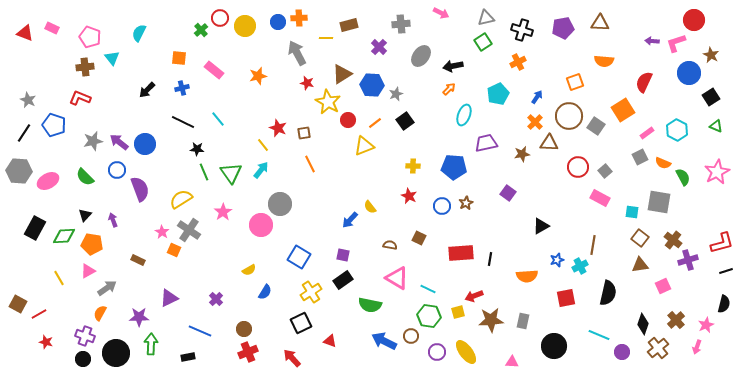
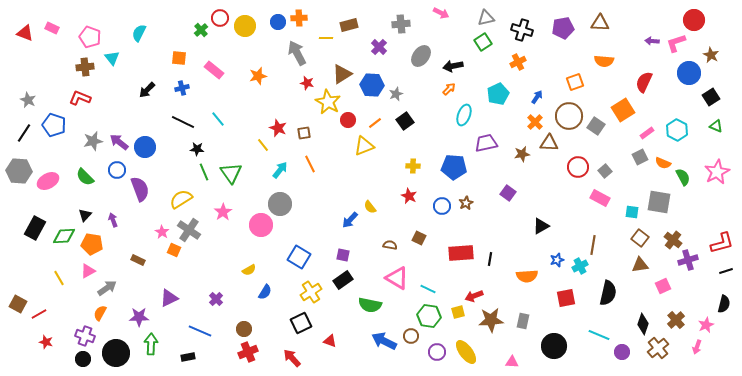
blue circle at (145, 144): moved 3 px down
cyan arrow at (261, 170): moved 19 px right
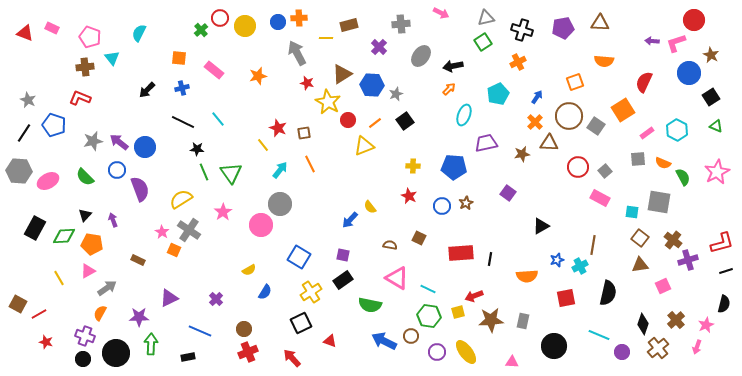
gray square at (640, 157): moved 2 px left, 2 px down; rotated 21 degrees clockwise
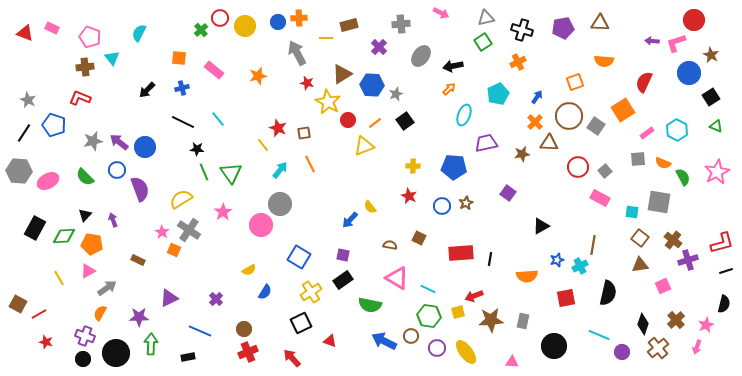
purple circle at (437, 352): moved 4 px up
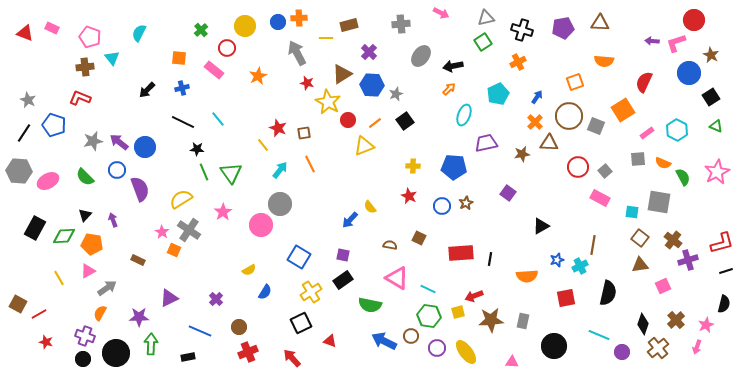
red circle at (220, 18): moved 7 px right, 30 px down
purple cross at (379, 47): moved 10 px left, 5 px down
orange star at (258, 76): rotated 12 degrees counterclockwise
gray square at (596, 126): rotated 12 degrees counterclockwise
brown circle at (244, 329): moved 5 px left, 2 px up
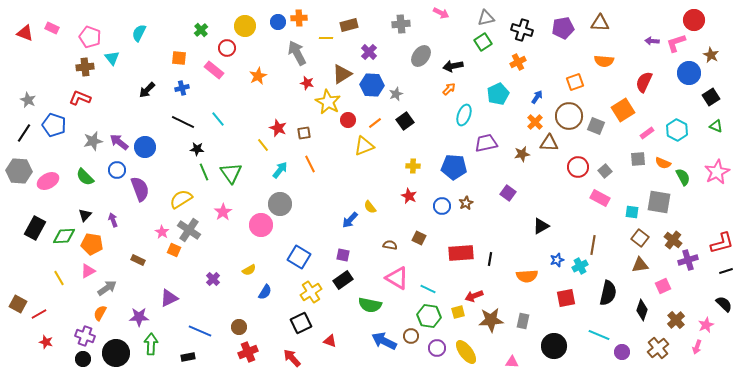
purple cross at (216, 299): moved 3 px left, 20 px up
black semicircle at (724, 304): rotated 60 degrees counterclockwise
black diamond at (643, 324): moved 1 px left, 14 px up
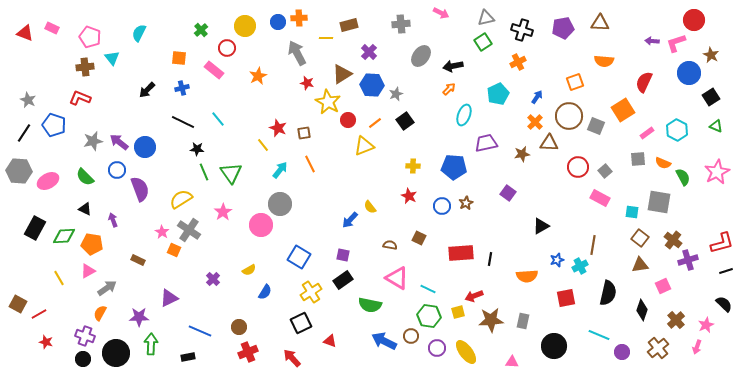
black triangle at (85, 215): moved 6 px up; rotated 48 degrees counterclockwise
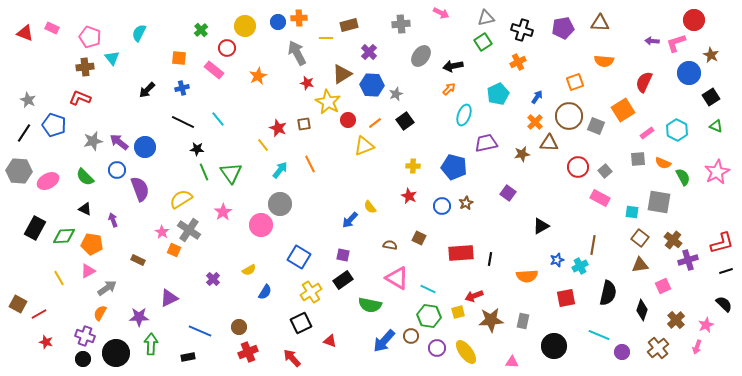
brown square at (304, 133): moved 9 px up
blue pentagon at (454, 167): rotated 10 degrees clockwise
blue arrow at (384, 341): rotated 75 degrees counterclockwise
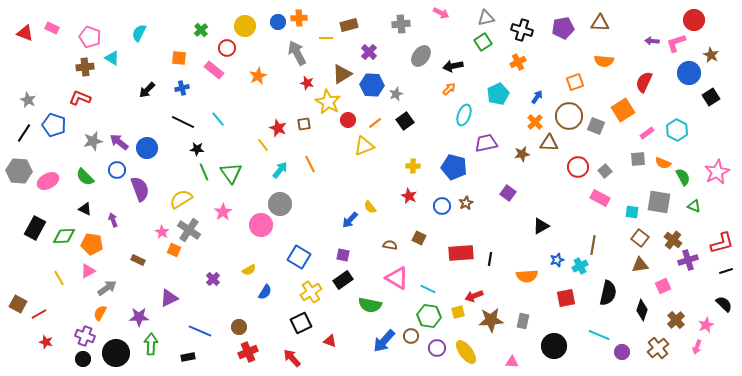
cyan triangle at (112, 58): rotated 21 degrees counterclockwise
green triangle at (716, 126): moved 22 px left, 80 px down
blue circle at (145, 147): moved 2 px right, 1 px down
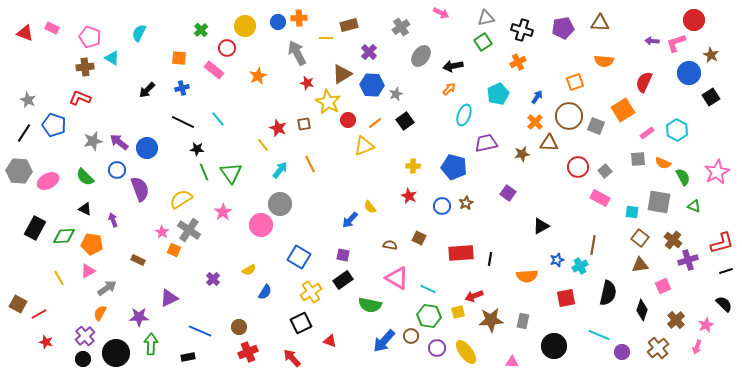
gray cross at (401, 24): moved 3 px down; rotated 30 degrees counterclockwise
purple cross at (85, 336): rotated 30 degrees clockwise
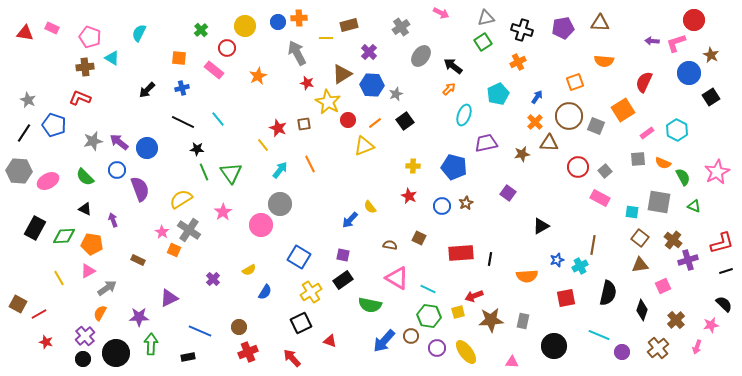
red triangle at (25, 33): rotated 12 degrees counterclockwise
black arrow at (453, 66): rotated 48 degrees clockwise
pink star at (706, 325): moved 5 px right; rotated 14 degrees clockwise
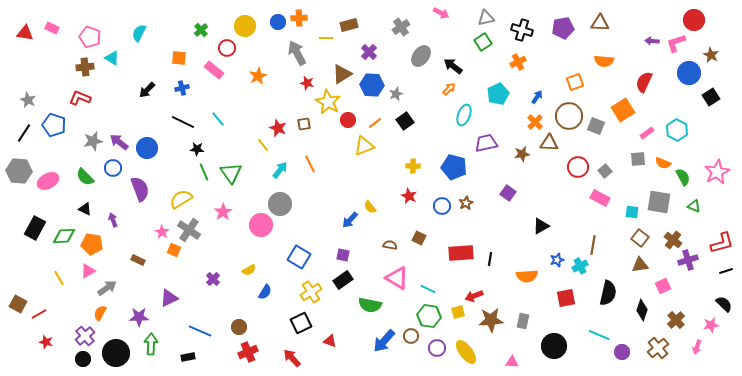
blue circle at (117, 170): moved 4 px left, 2 px up
